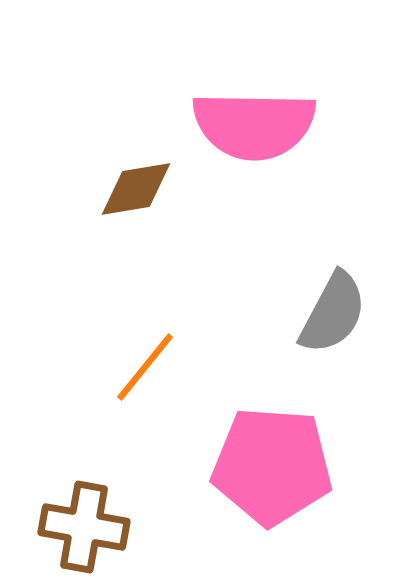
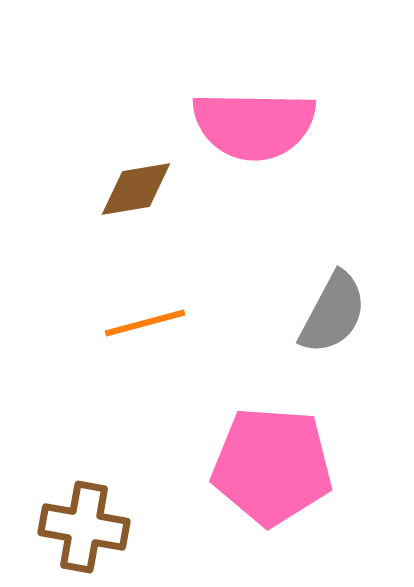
orange line: moved 44 px up; rotated 36 degrees clockwise
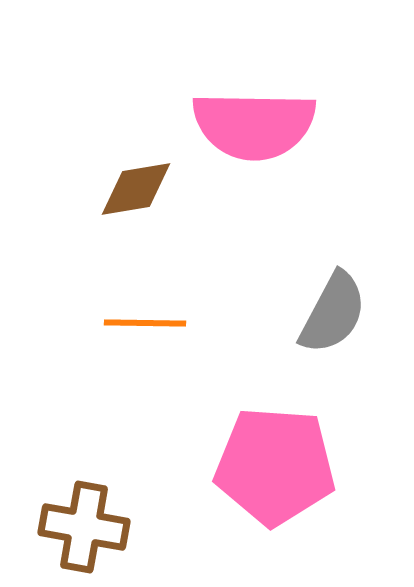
orange line: rotated 16 degrees clockwise
pink pentagon: moved 3 px right
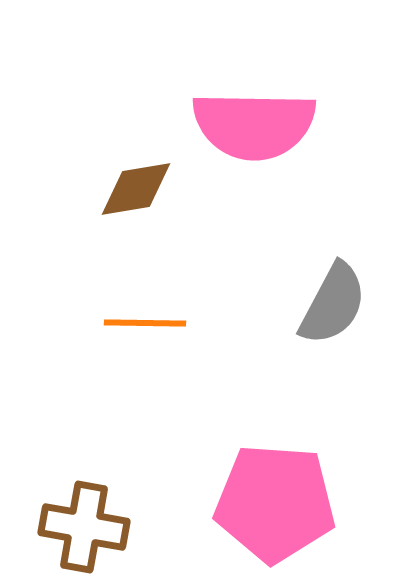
gray semicircle: moved 9 px up
pink pentagon: moved 37 px down
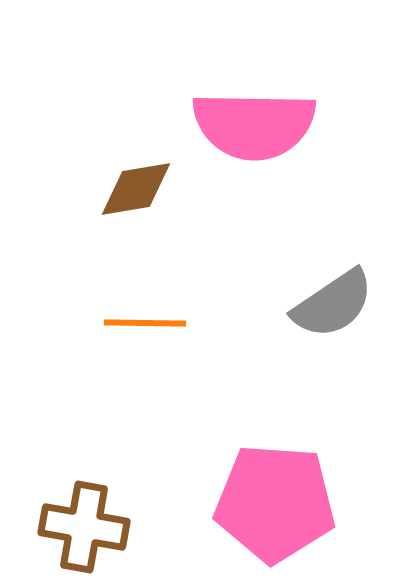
gray semicircle: rotated 28 degrees clockwise
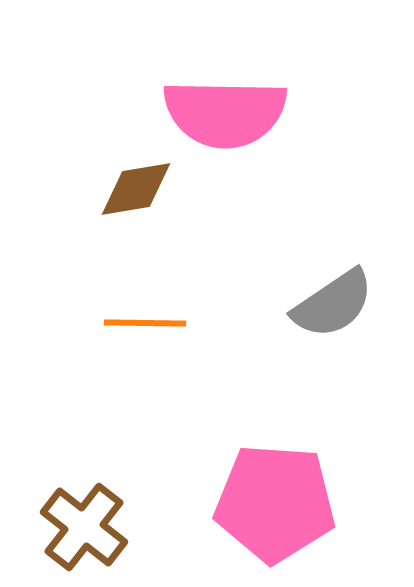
pink semicircle: moved 29 px left, 12 px up
brown cross: rotated 28 degrees clockwise
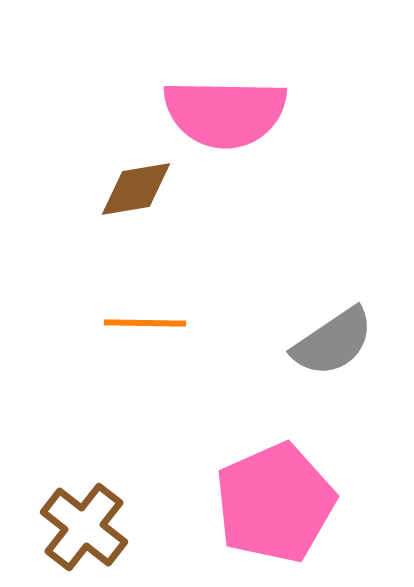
gray semicircle: moved 38 px down
pink pentagon: rotated 28 degrees counterclockwise
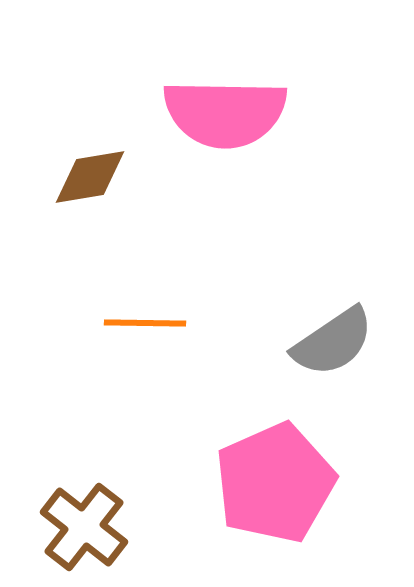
brown diamond: moved 46 px left, 12 px up
pink pentagon: moved 20 px up
